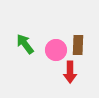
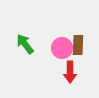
pink circle: moved 6 px right, 2 px up
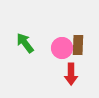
green arrow: moved 1 px up
red arrow: moved 1 px right, 2 px down
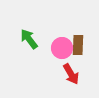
green arrow: moved 4 px right, 4 px up
red arrow: rotated 30 degrees counterclockwise
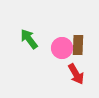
red arrow: moved 5 px right
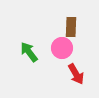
green arrow: moved 13 px down
brown rectangle: moved 7 px left, 18 px up
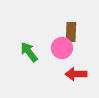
brown rectangle: moved 5 px down
red arrow: rotated 120 degrees clockwise
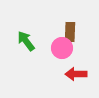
brown rectangle: moved 1 px left
green arrow: moved 3 px left, 11 px up
